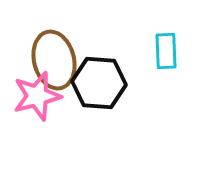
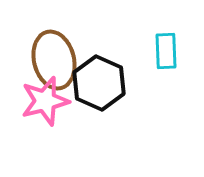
black hexagon: rotated 20 degrees clockwise
pink star: moved 8 px right, 5 px down
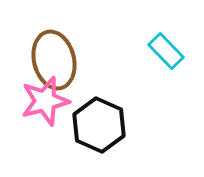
cyan rectangle: rotated 42 degrees counterclockwise
black hexagon: moved 42 px down
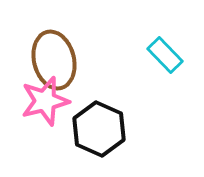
cyan rectangle: moved 1 px left, 4 px down
black hexagon: moved 4 px down
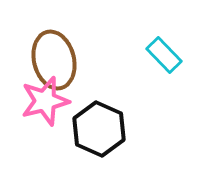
cyan rectangle: moved 1 px left
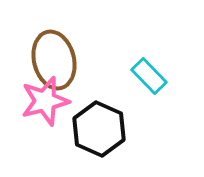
cyan rectangle: moved 15 px left, 21 px down
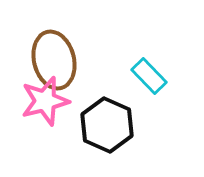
black hexagon: moved 8 px right, 4 px up
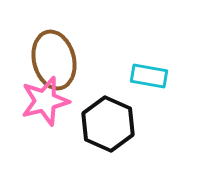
cyan rectangle: rotated 36 degrees counterclockwise
black hexagon: moved 1 px right, 1 px up
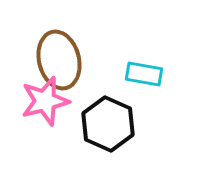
brown ellipse: moved 5 px right
cyan rectangle: moved 5 px left, 2 px up
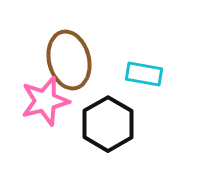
brown ellipse: moved 10 px right
black hexagon: rotated 6 degrees clockwise
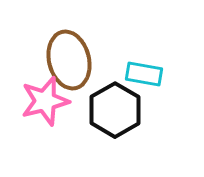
black hexagon: moved 7 px right, 14 px up
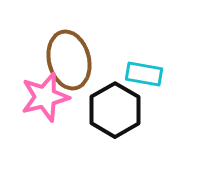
pink star: moved 4 px up
